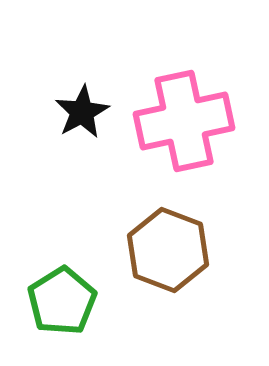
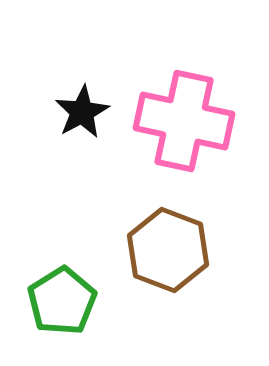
pink cross: rotated 24 degrees clockwise
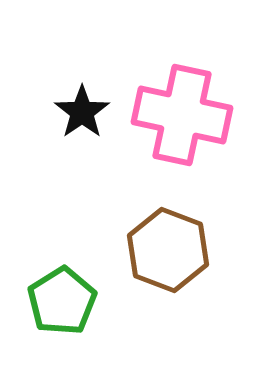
black star: rotated 6 degrees counterclockwise
pink cross: moved 2 px left, 6 px up
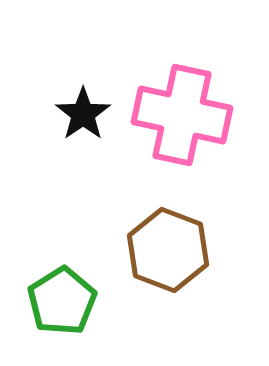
black star: moved 1 px right, 2 px down
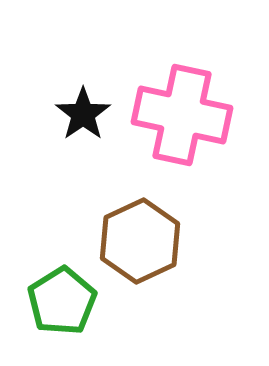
brown hexagon: moved 28 px left, 9 px up; rotated 14 degrees clockwise
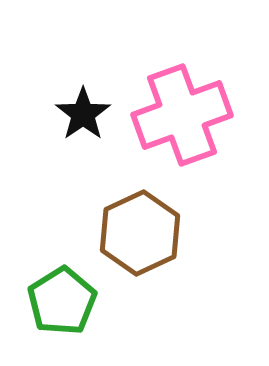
pink cross: rotated 32 degrees counterclockwise
brown hexagon: moved 8 px up
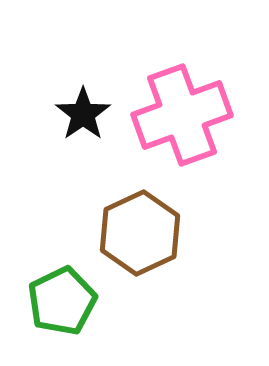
green pentagon: rotated 6 degrees clockwise
